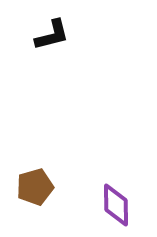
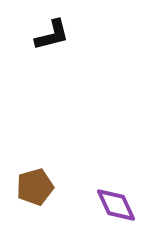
purple diamond: rotated 24 degrees counterclockwise
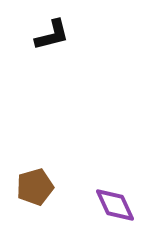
purple diamond: moved 1 px left
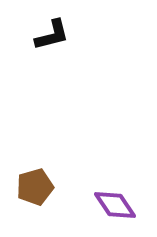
purple diamond: rotated 9 degrees counterclockwise
